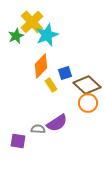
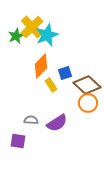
yellow cross: moved 5 px down
gray semicircle: moved 7 px left, 9 px up
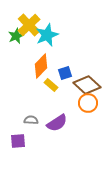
yellow cross: moved 3 px left, 2 px up
yellow rectangle: rotated 16 degrees counterclockwise
purple square: rotated 14 degrees counterclockwise
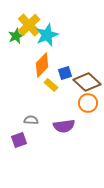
orange diamond: moved 1 px right, 1 px up
brown diamond: moved 3 px up
purple semicircle: moved 7 px right, 3 px down; rotated 25 degrees clockwise
purple square: moved 1 px right, 1 px up; rotated 14 degrees counterclockwise
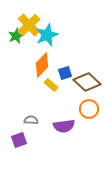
orange circle: moved 1 px right, 6 px down
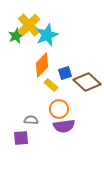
orange circle: moved 30 px left
purple square: moved 2 px right, 2 px up; rotated 14 degrees clockwise
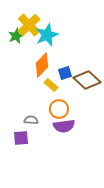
brown diamond: moved 2 px up
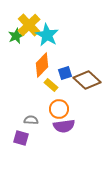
cyan star: rotated 20 degrees counterclockwise
purple square: rotated 21 degrees clockwise
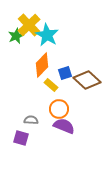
purple semicircle: rotated 150 degrees counterclockwise
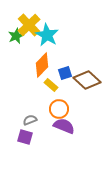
gray semicircle: moved 1 px left; rotated 24 degrees counterclockwise
purple square: moved 4 px right, 1 px up
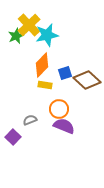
cyan star: rotated 30 degrees clockwise
yellow rectangle: moved 6 px left; rotated 32 degrees counterclockwise
purple square: moved 12 px left; rotated 28 degrees clockwise
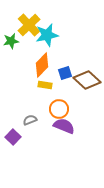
green star: moved 5 px left, 5 px down; rotated 14 degrees clockwise
